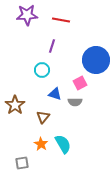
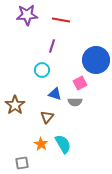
brown triangle: moved 4 px right
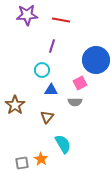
blue triangle: moved 4 px left, 4 px up; rotated 16 degrees counterclockwise
orange star: moved 15 px down
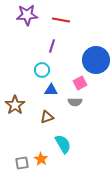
brown triangle: rotated 32 degrees clockwise
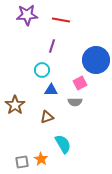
gray square: moved 1 px up
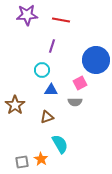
cyan semicircle: moved 3 px left
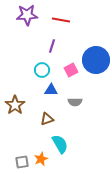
pink square: moved 9 px left, 13 px up
brown triangle: moved 2 px down
orange star: rotated 16 degrees clockwise
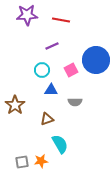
purple line: rotated 48 degrees clockwise
orange star: moved 2 px down; rotated 16 degrees clockwise
